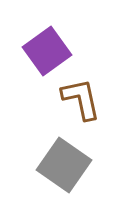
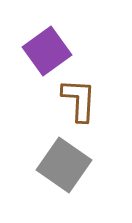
brown L-shape: moved 2 px left, 1 px down; rotated 15 degrees clockwise
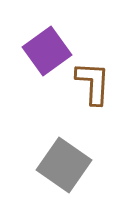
brown L-shape: moved 14 px right, 17 px up
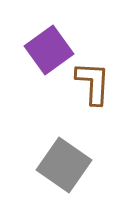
purple square: moved 2 px right, 1 px up
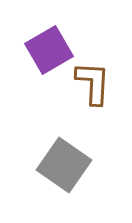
purple square: rotated 6 degrees clockwise
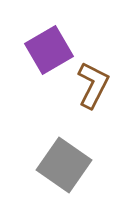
brown L-shape: moved 2 px down; rotated 24 degrees clockwise
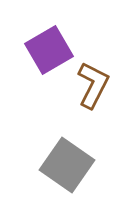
gray square: moved 3 px right
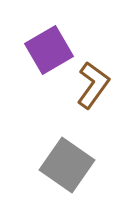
brown L-shape: rotated 9 degrees clockwise
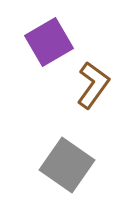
purple square: moved 8 px up
